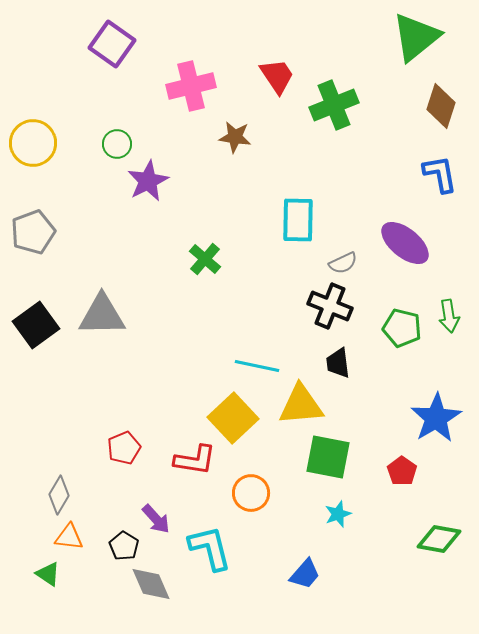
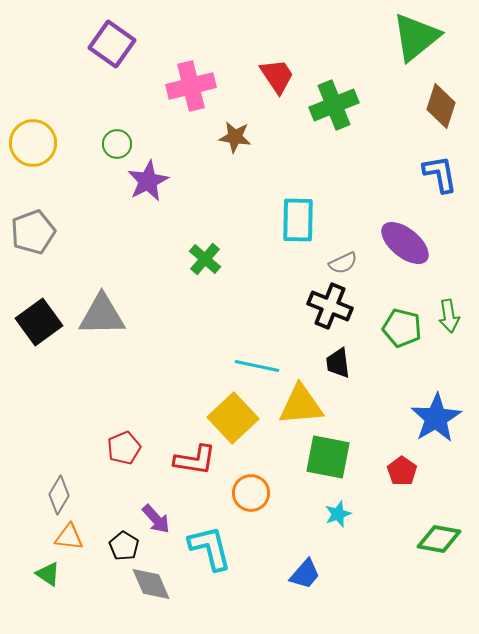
black square at (36, 325): moved 3 px right, 3 px up
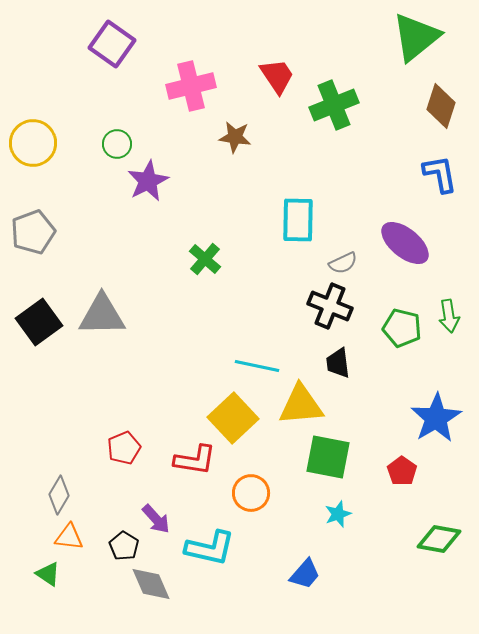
cyan L-shape at (210, 548): rotated 117 degrees clockwise
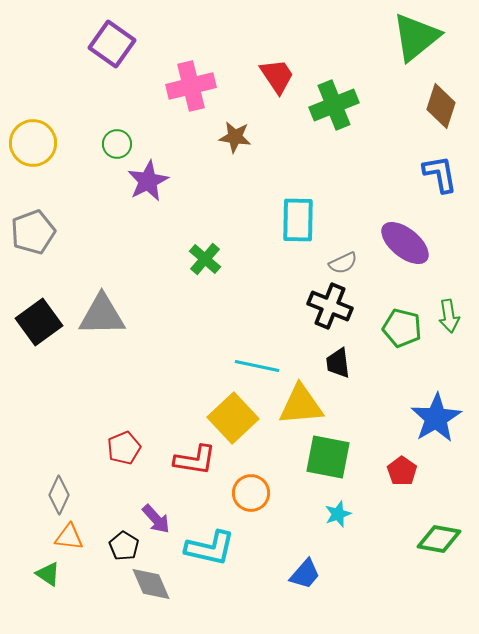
gray diamond at (59, 495): rotated 6 degrees counterclockwise
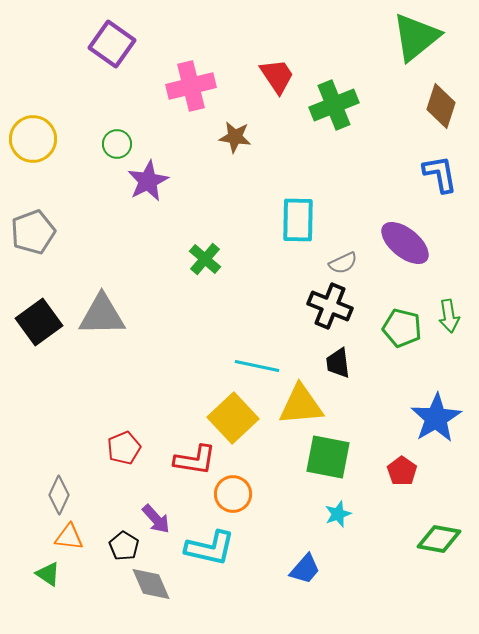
yellow circle at (33, 143): moved 4 px up
orange circle at (251, 493): moved 18 px left, 1 px down
blue trapezoid at (305, 574): moved 5 px up
